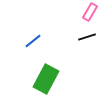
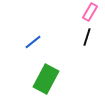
black line: rotated 54 degrees counterclockwise
blue line: moved 1 px down
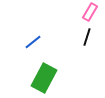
green rectangle: moved 2 px left, 1 px up
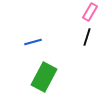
blue line: rotated 24 degrees clockwise
green rectangle: moved 1 px up
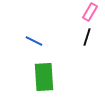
blue line: moved 1 px right, 1 px up; rotated 42 degrees clockwise
green rectangle: rotated 32 degrees counterclockwise
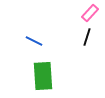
pink rectangle: moved 1 px down; rotated 12 degrees clockwise
green rectangle: moved 1 px left, 1 px up
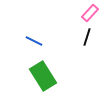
green rectangle: rotated 28 degrees counterclockwise
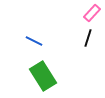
pink rectangle: moved 2 px right
black line: moved 1 px right, 1 px down
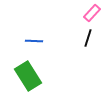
blue line: rotated 24 degrees counterclockwise
green rectangle: moved 15 px left
